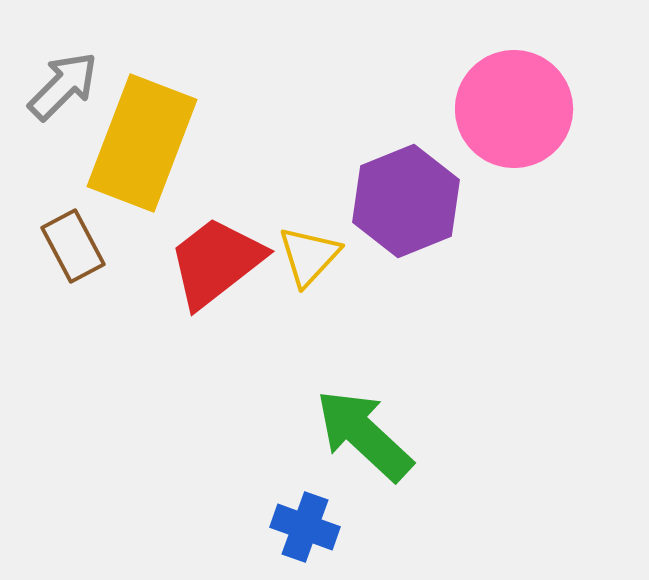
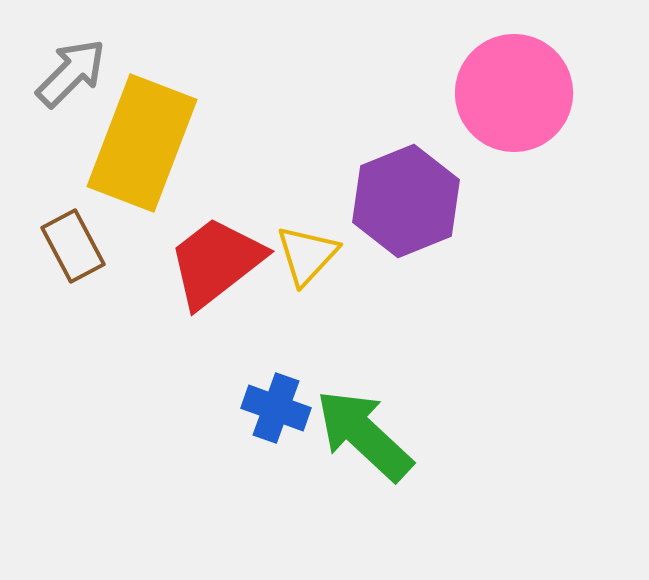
gray arrow: moved 8 px right, 13 px up
pink circle: moved 16 px up
yellow triangle: moved 2 px left, 1 px up
blue cross: moved 29 px left, 119 px up
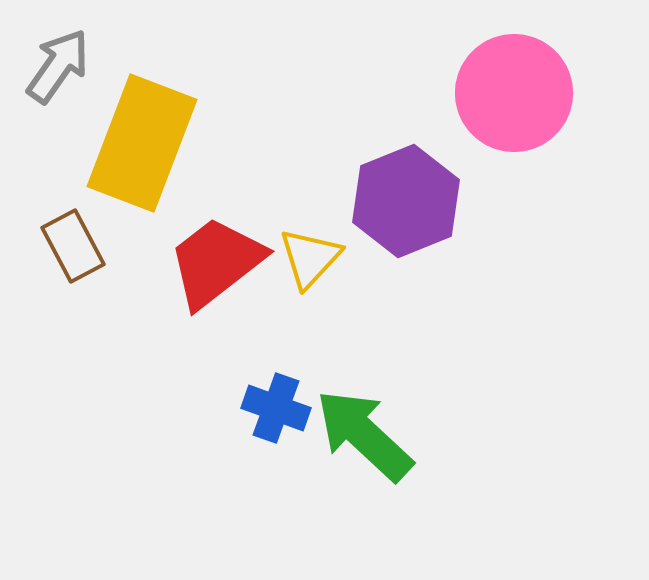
gray arrow: moved 13 px left, 7 px up; rotated 10 degrees counterclockwise
yellow triangle: moved 3 px right, 3 px down
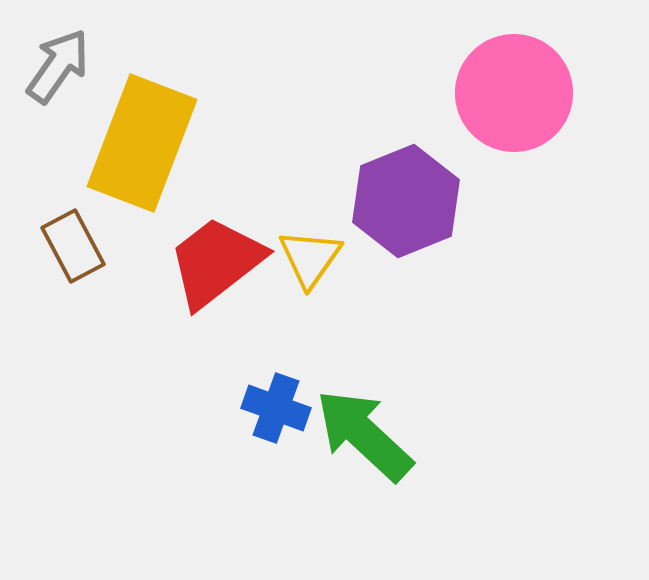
yellow triangle: rotated 8 degrees counterclockwise
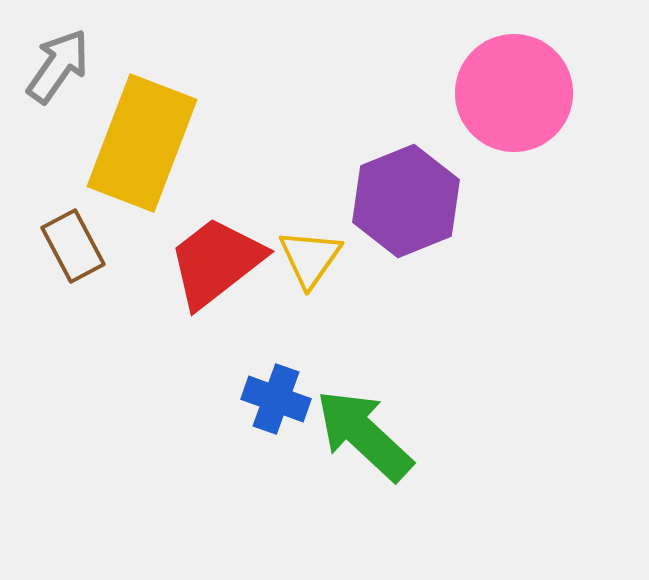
blue cross: moved 9 px up
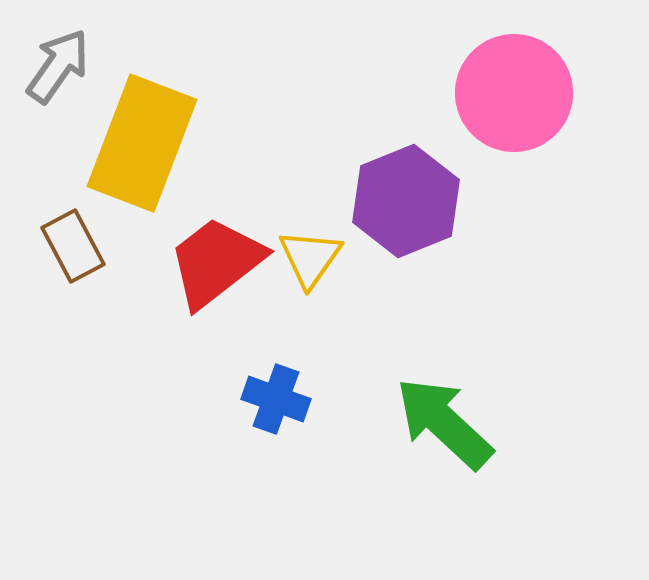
green arrow: moved 80 px right, 12 px up
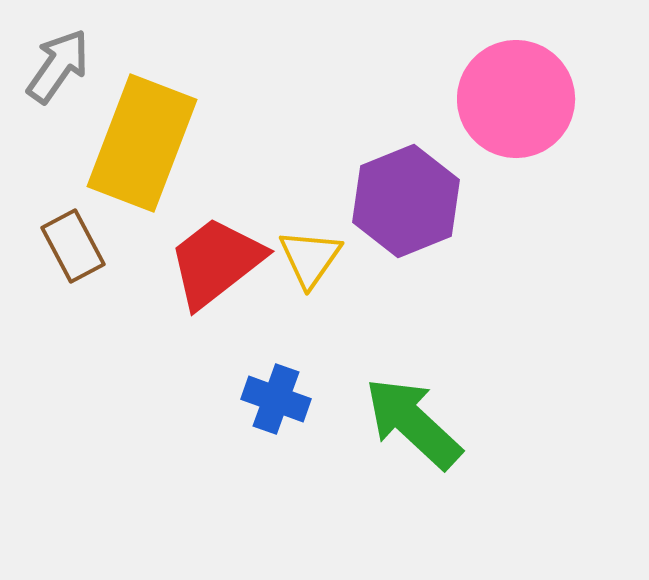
pink circle: moved 2 px right, 6 px down
green arrow: moved 31 px left
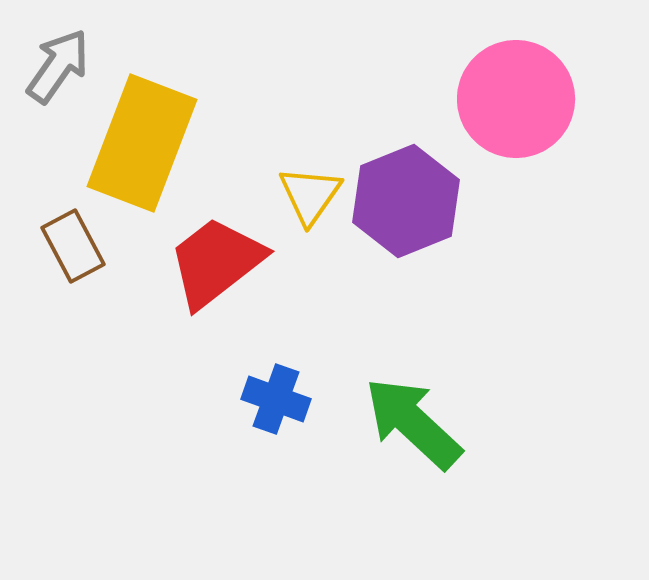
yellow triangle: moved 63 px up
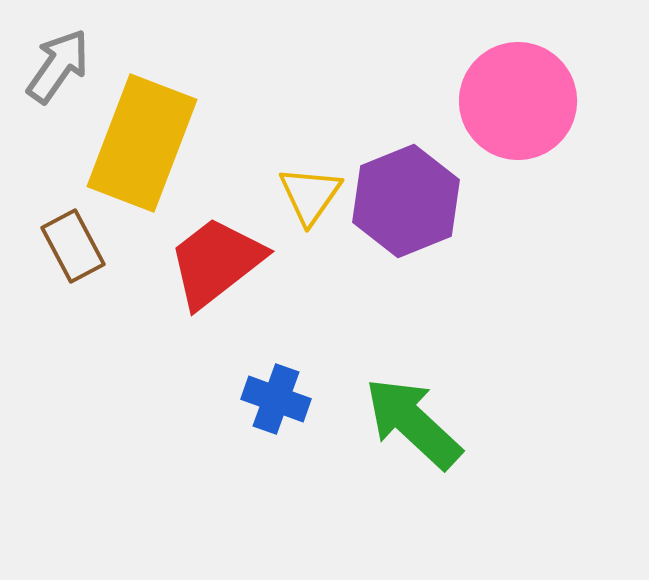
pink circle: moved 2 px right, 2 px down
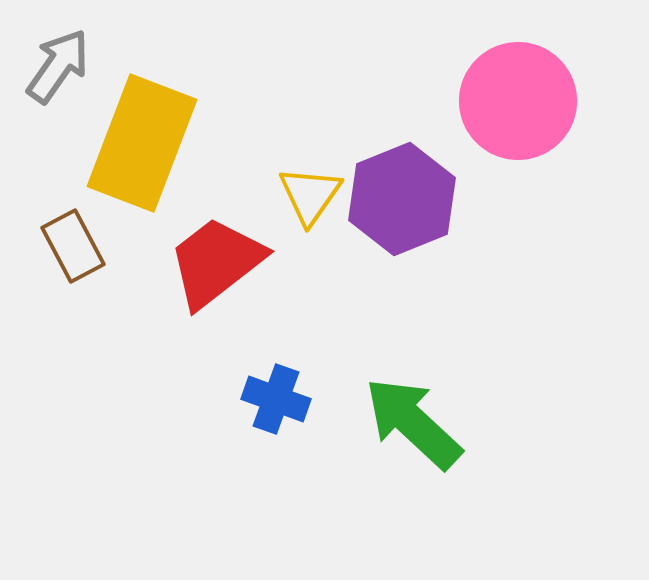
purple hexagon: moved 4 px left, 2 px up
